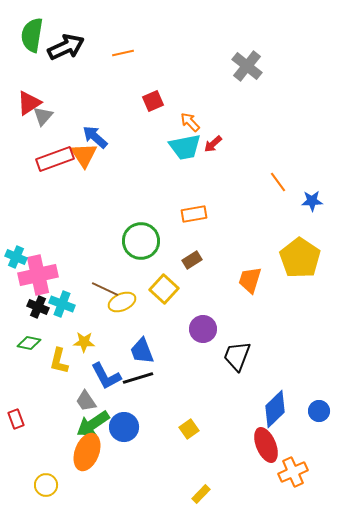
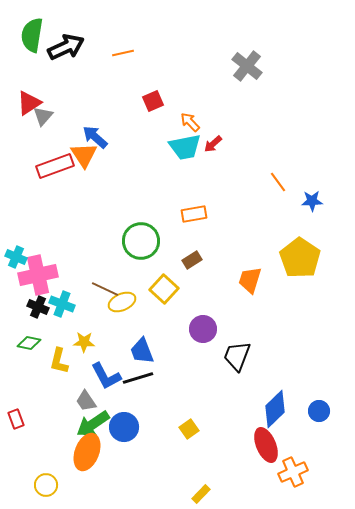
red rectangle at (55, 159): moved 7 px down
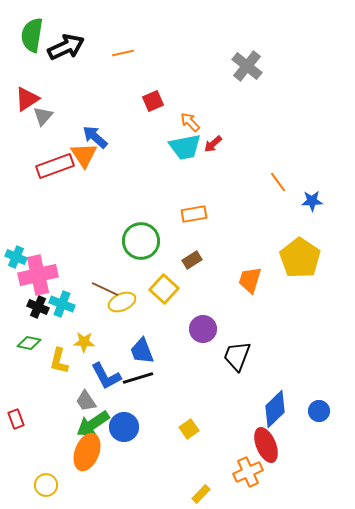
red triangle at (29, 103): moved 2 px left, 4 px up
orange cross at (293, 472): moved 45 px left
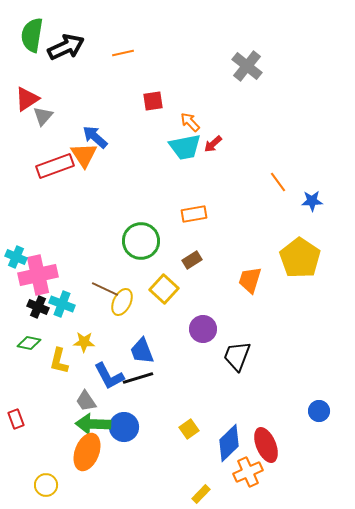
red square at (153, 101): rotated 15 degrees clockwise
yellow ellipse at (122, 302): rotated 40 degrees counterclockwise
blue L-shape at (106, 376): moved 3 px right
blue diamond at (275, 409): moved 46 px left, 34 px down
green arrow at (93, 424): rotated 36 degrees clockwise
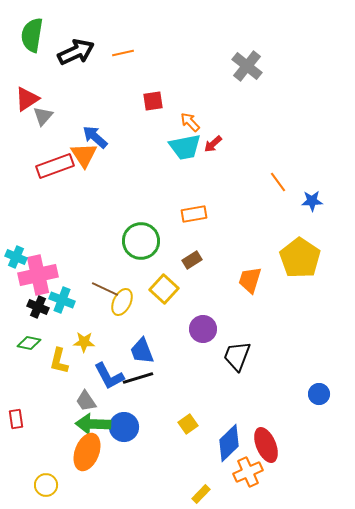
black arrow at (66, 47): moved 10 px right, 5 px down
cyan cross at (62, 304): moved 4 px up
blue circle at (319, 411): moved 17 px up
red rectangle at (16, 419): rotated 12 degrees clockwise
yellow square at (189, 429): moved 1 px left, 5 px up
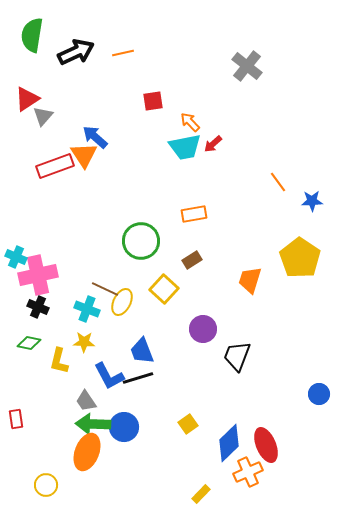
cyan cross at (62, 300): moved 25 px right, 9 px down
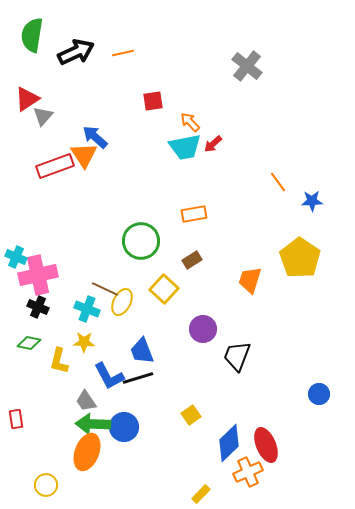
yellow square at (188, 424): moved 3 px right, 9 px up
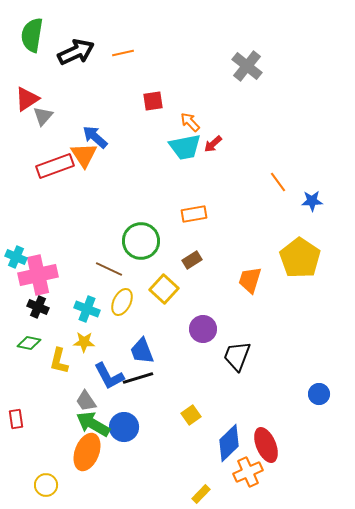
brown line at (105, 289): moved 4 px right, 20 px up
green arrow at (93, 424): rotated 28 degrees clockwise
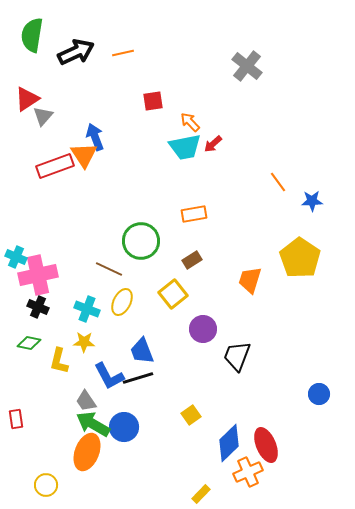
blue arrow at (95, 137): rotated 28 degrees clockwise
yellow square at (164, 289): moved 9 px right, 5 px down; rotated 8 degrees clockwise
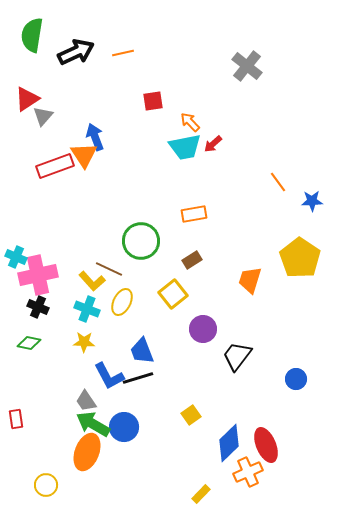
black trapezoid at (237, 356): rotated 16 degrees clockwise
yellow L-shape at (59, 361): moved 33 px right, 80 px up; rotated 56 degrees counterclockwise
blue circle at (319, 394): moved 23 px left, 15 px up
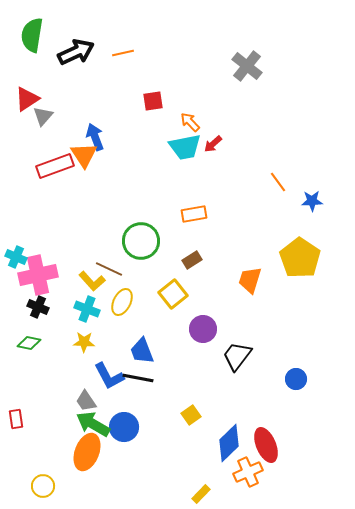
black line at (138, 378): rotated 28 degrees clockwise
yellow circle at (46, 485): moved 3 px left, 1 px down
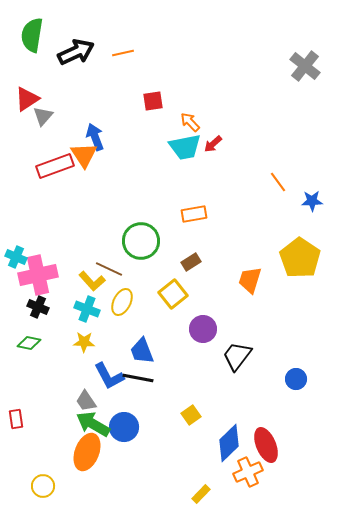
gray cross at (247, 66): moved 58 px right
brown rectangle at (192, 260): moved 1 px left, 2 px down
